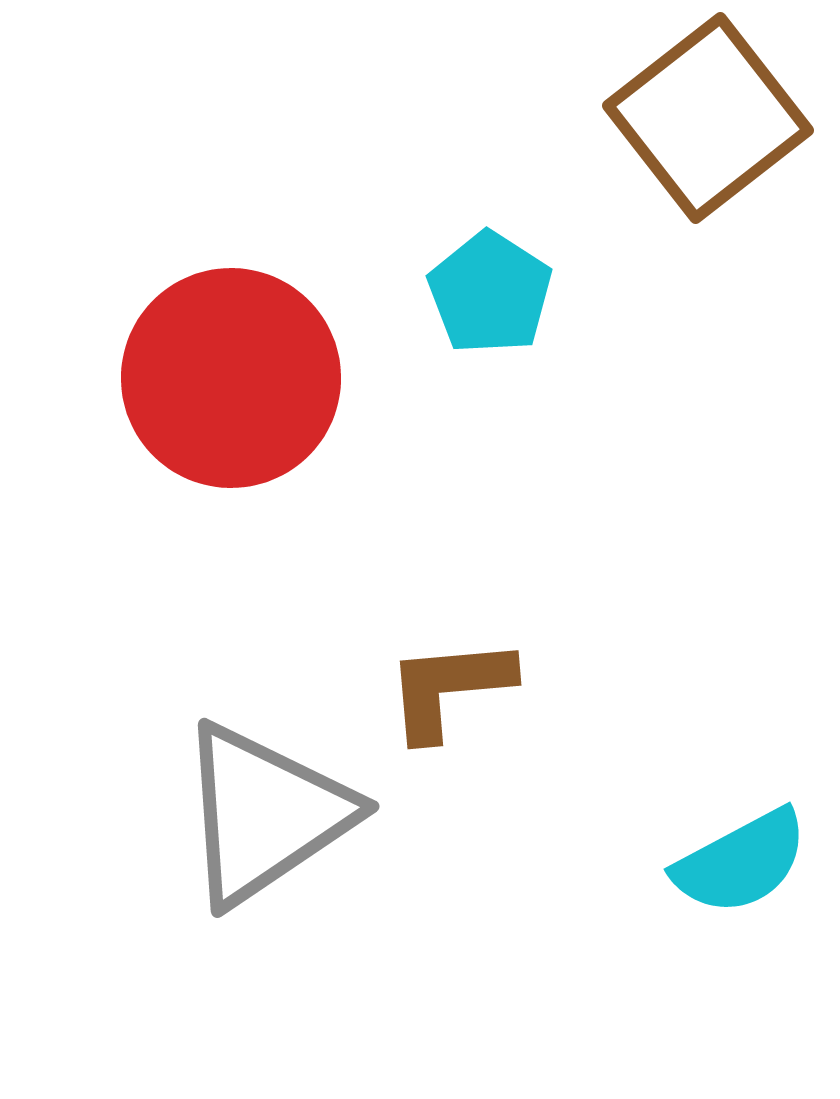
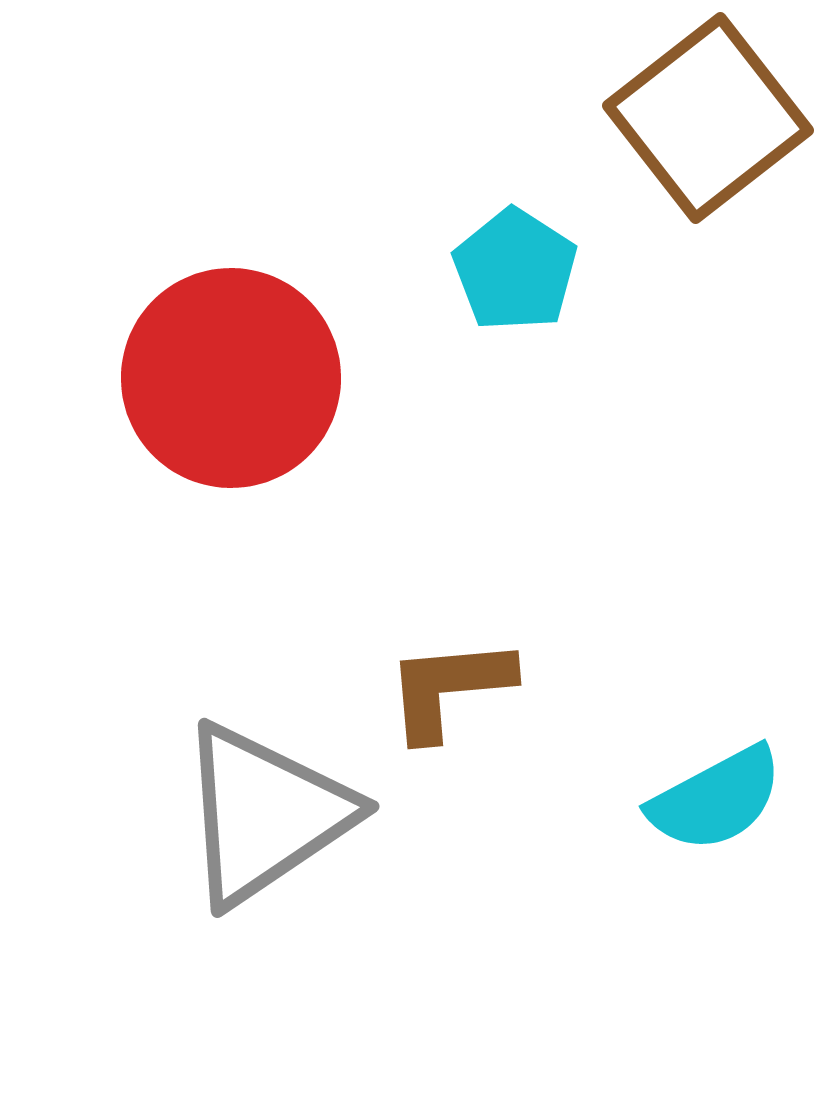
cyan pentagon: moved 25 px right, 23 px up
cyan semicircle: moved 25 px left, 63 px up
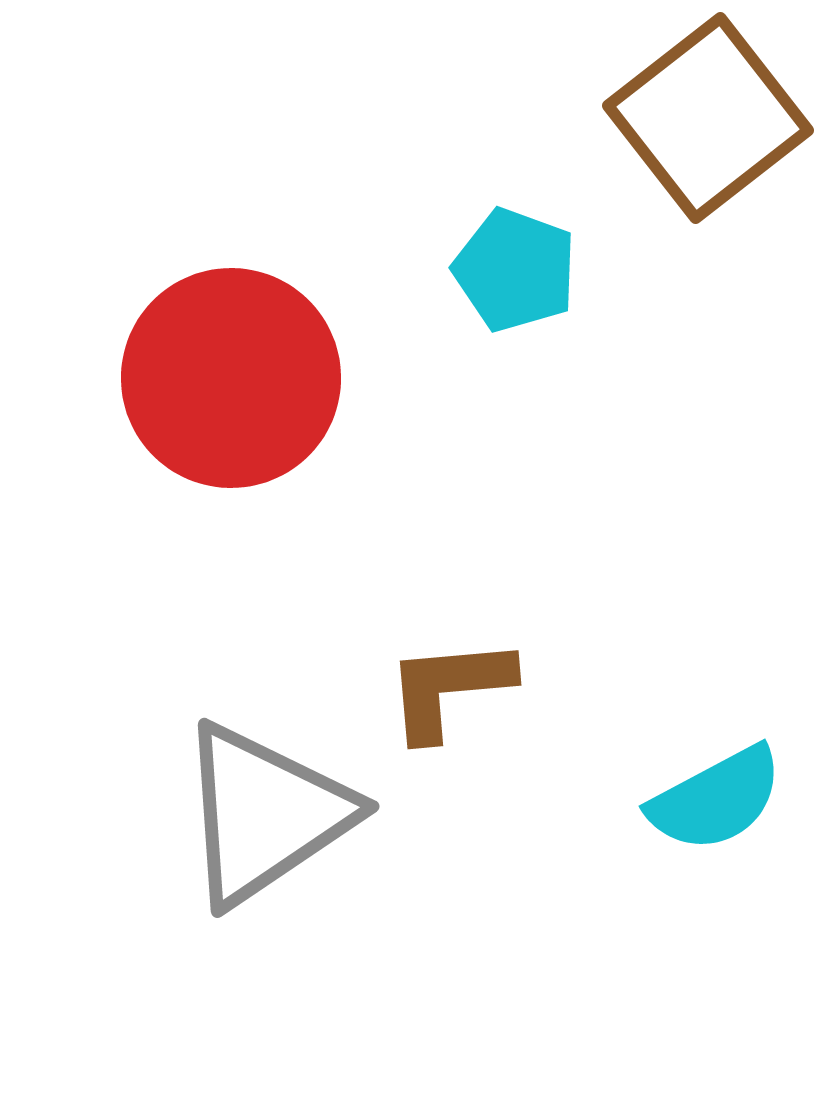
cyan pentagon: rotated 13 degrees counterclockwise
